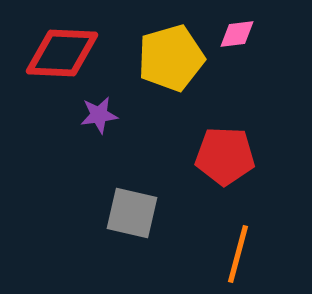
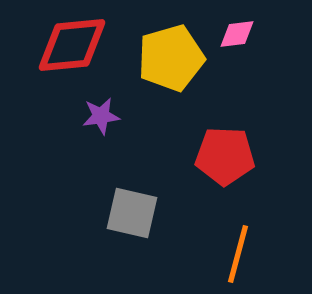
red diamond: moved 10 px right, 8 px up; rotated 8 degrees counterclockwise
purple star: moved 2 px right, 1 px down
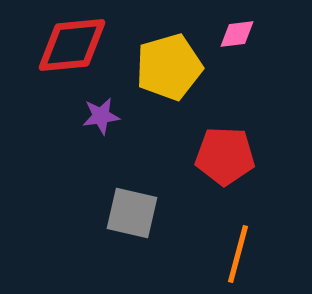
yellow pentagon: moved 2 px left, 9 px down
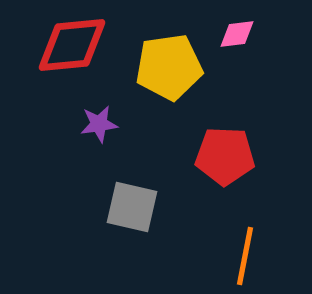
yellow pentagon: rotated 8 degrees clockwise
purple star: moved 2 px left, 8 px down
gray square: moved 6 px up
orange line: moved 7 px right, 2 px down; rotated 4 degrees counterclockwise
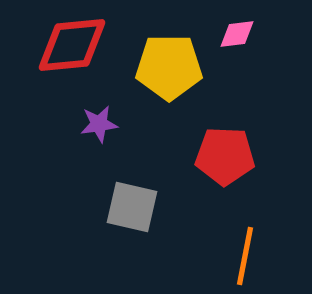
yellow pentagon: rotated 8 degrees clockwise
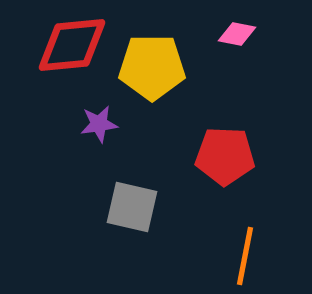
pink diamond: rotated 18 degrees clockwise
yellow pentagon: moved 17 px left
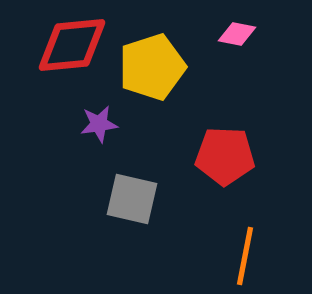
yellow pentagon: rotated 18 degrees counterclockwise
gray square: moved 8 px up
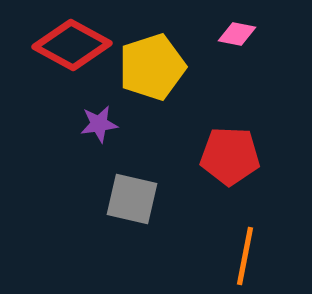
red diamond: rotated 34 degrees clockwise
red pentagon: moved 5 px right
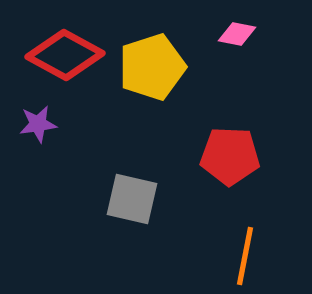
red diamond: moved 7 px left, 10 px down
purple star: moved 61 px left
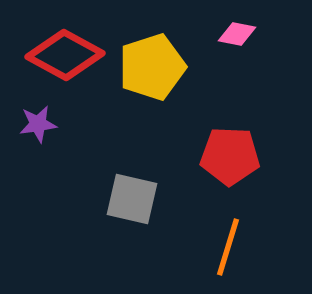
orange line: moved 17 px left, 9 px up; rotated 6 degrees clockwise
